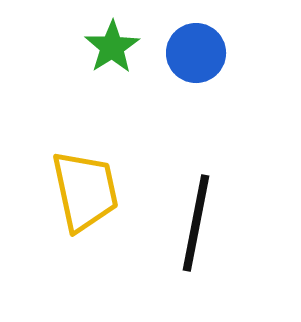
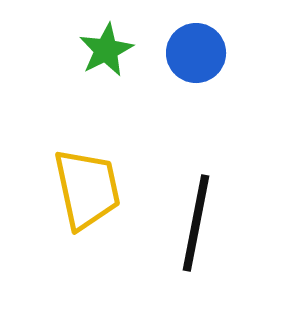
green star: moved 6 px left, 3 px down; rotated 6 degrees clockwise
yellow trapezoid: moved 2 px right, 2 px up
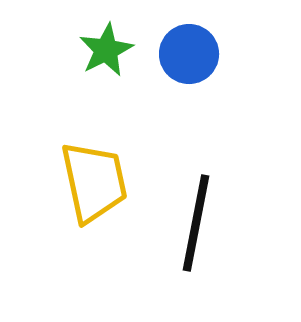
blue circle: moved 7 px left, 1 px down
yellow trapezoid: moved 7 px right, 7 px up
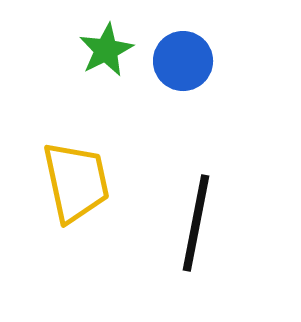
blue circle: moved 6 px left, 7 px down
yellow trapezoid: moved 18 px left
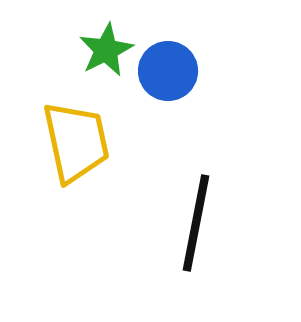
blue circle: moved 15 px left, 10 px down
yellow trapezoid: moved 40 px up
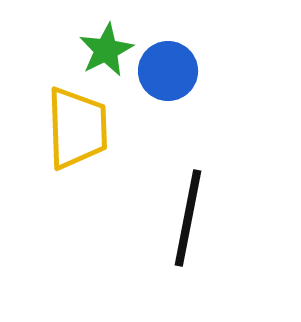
yellow trapezoid: moved 1 px right, 14 px up; rotated 10 degrees clockwise
black line: moved 8 px left, 5 px up
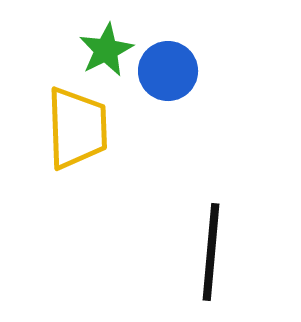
black line: moved 23 px right, 34 px down; rotated 6 degrees counterclockwise
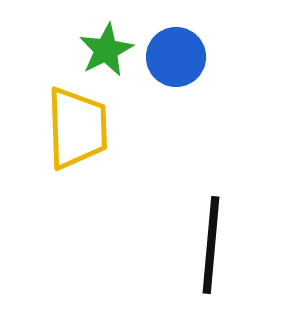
blue circle: moved 8 px right, 14 px up
black line: moved 7 px up
